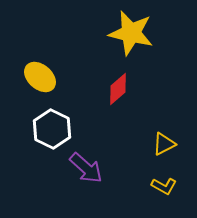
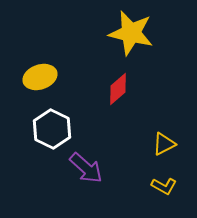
yellow ellipse: rotated 60 degrees counterclockwise
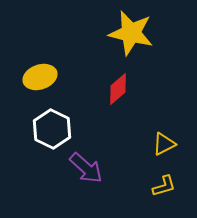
yellow L-shape: rotated 45 degrees counterclockwise
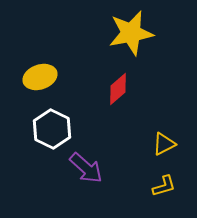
yellow star: rotated 24 degrees counterclockwise
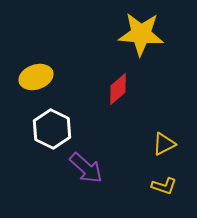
yellow star: moved 10 px right, 1 px down; rotated 15 degrees clockwise
yellow ellipse: moved 4 px left
yellow L-shape: rotated 35 degrees clockwise
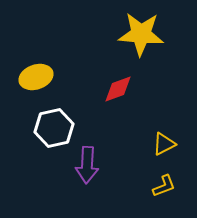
red diamond: rotated 20 degrees clockwise
white hexagon: moved 2 px right, 1 px up; rotated 21 degrees clockwise
purple arrow: moved 1 px right, 3 px up; rotated 51 degrees clockwise
yellow L-shape: rotated 40 degrees counterclockwise
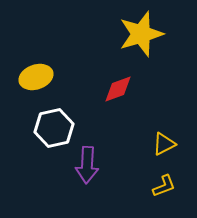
yellow star: rotated 21 degrees counterclockwise
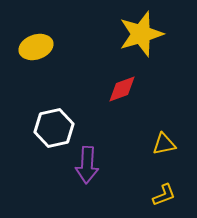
yellow ellipse: moved 30 px up
red diamond: moved 4 px right
yellow triangle: rotated 15 degrees clockwise
yellow L-shape: moved 9 px down
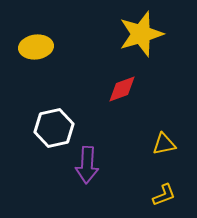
yellow ellipse: rotated 12 degrees clockwise
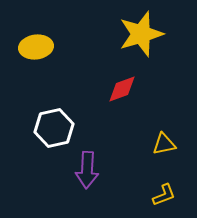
purple arrow: moved 5 px down
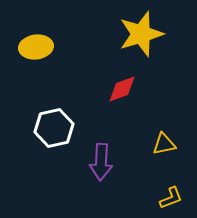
purple arrow: moved 14 px right, 8 px up
yellow L-shape: moved 7 px right, 3 px down
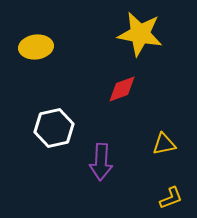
yellow star: moved 1 px left; rotated 27 degrees clockwise
